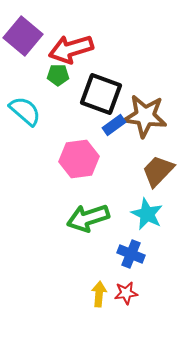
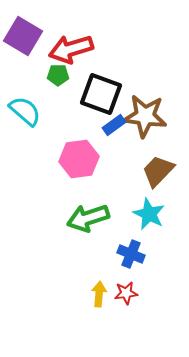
purple square: rotated 9 degrees counterclockwise
cyan star: moved 2 px right
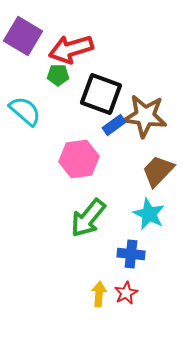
green arrow: rotated 33 degrees counterclockwise
blue cross: rotated 16 degrees counterclockwise
red star: rotated 20 degrees counterclockwise
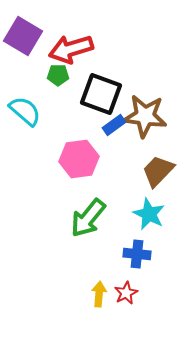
blue cross: moved 6 px right
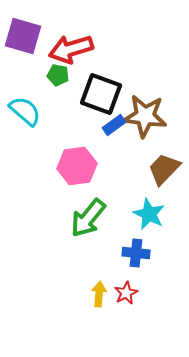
purple square: rotated 15 degrees counterclockwise
green pentagon: rotated 10 degrees clockwise
pink hexagon: moved 2 px left, 7 px down
brown trapezoid: moved 6 px right, 2 px up
blue cross: moved 1 px left, 1 px up
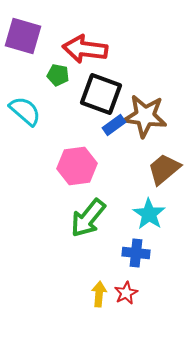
red arrow: moved 14 px right; rotated 24 degrees clockwise
brown trapezoid: rotated 6 degrees clockwise
cyan star: rotated 8 degrees clockwise
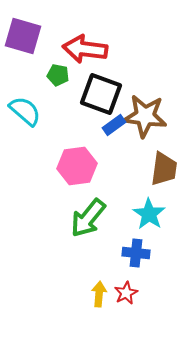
brown trapezoid: rotated 138 degrees clockwise
